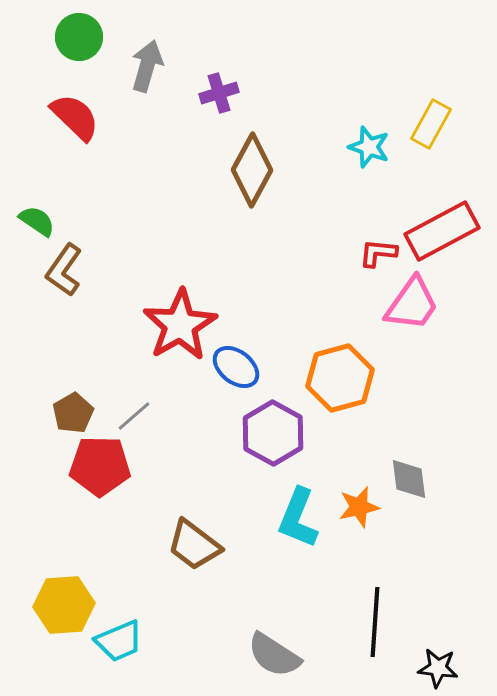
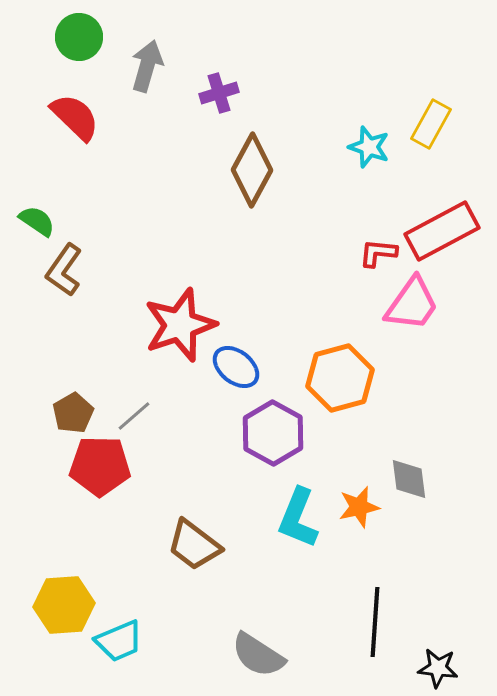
red star: rotated 12 degrees clockwise
gray semicircle: moved 16 px left
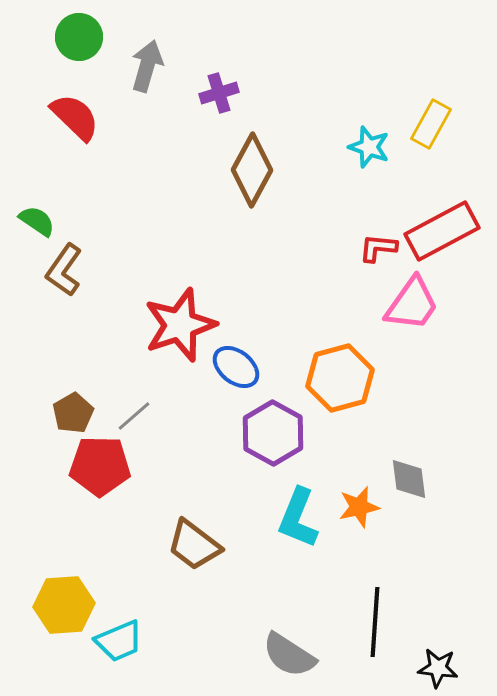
red L-shape: moved 5 px up
gray semicircle: moved 31 px right
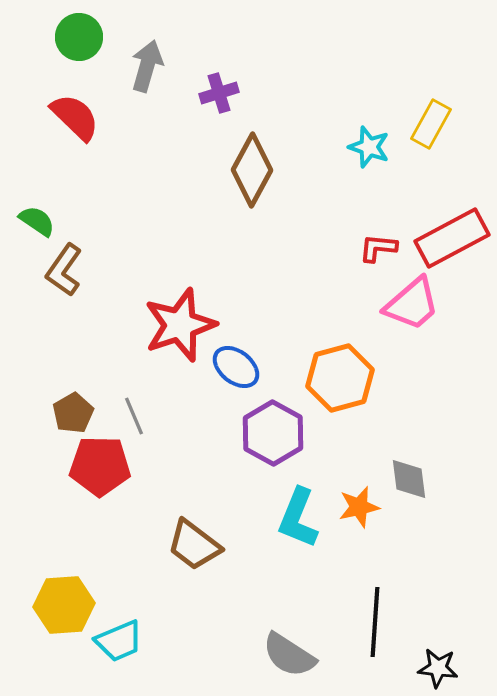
red rectangle: moved 10 px right, 7 px down
pink trapezoid: rotated 14 degrees clockwise
gray line: rotated 72 degrees counterclockwise
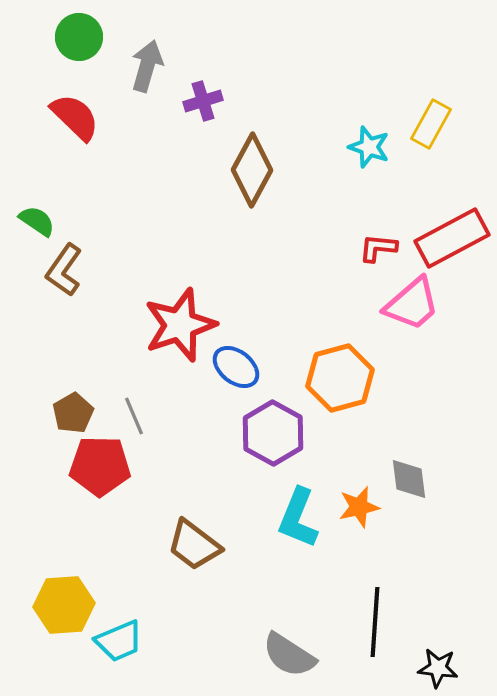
purple cross: moved 16 px left, 8 px down
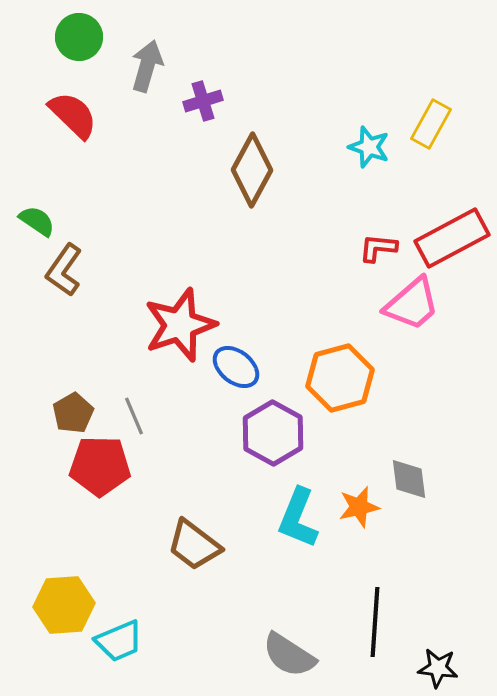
red semicircle: moved 2 px left, 2 px up
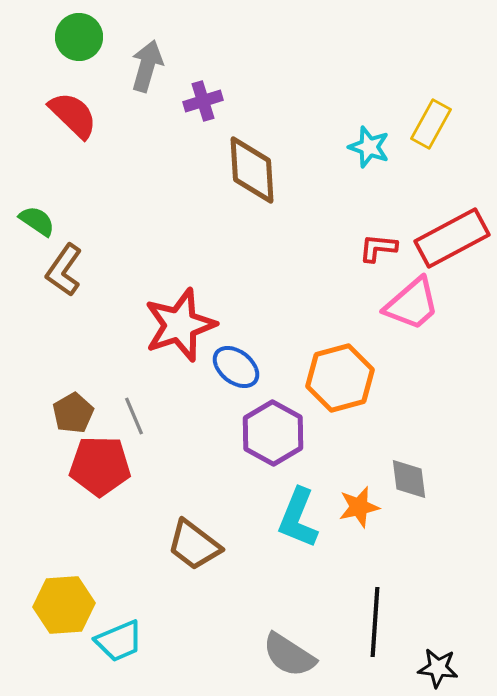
brown diamond: rotated 32 degrees counterclockwise
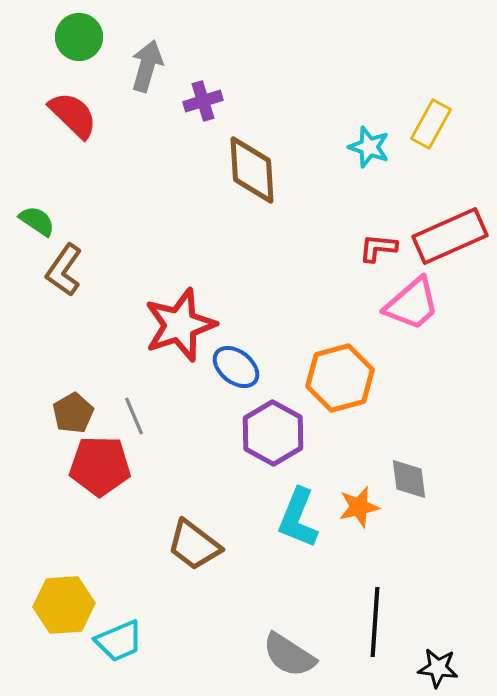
red rectangle: moved 2 px left, 2 px up; rotated 4 degrees clockwise
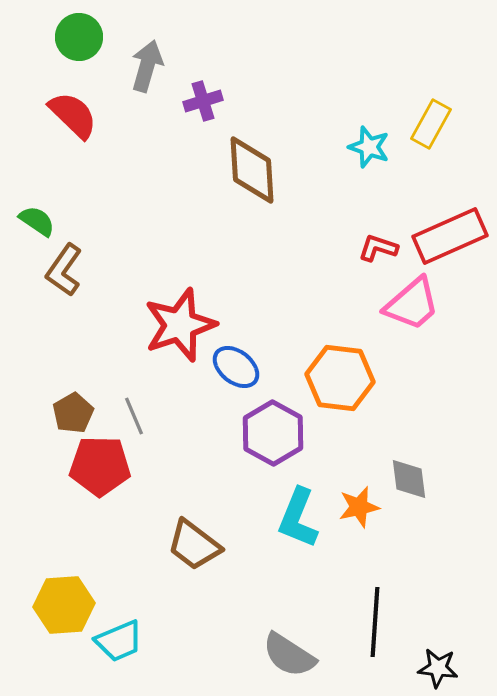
red L-shape: rotated 12 degrees clockwise
orange hexagon: rotated 22 degrees clockwise
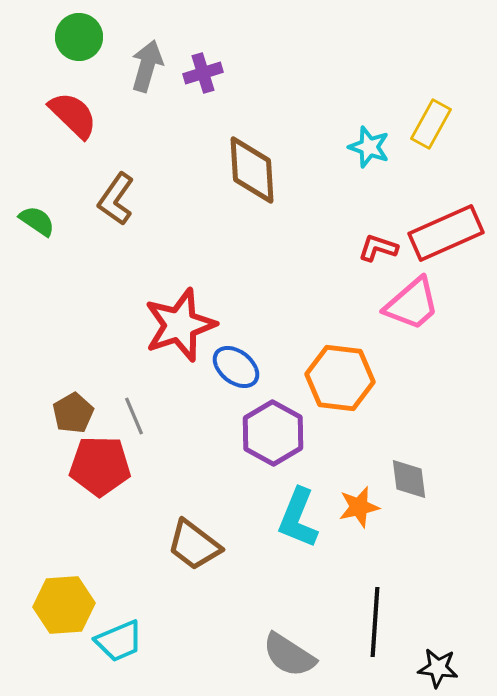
purple cross: moved 28 px up
red rectangle: moved 4 px left, 3 px up
brown L-shape: moved 52 px right, 71 px up
